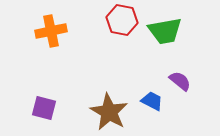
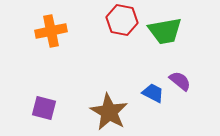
blue trapezoid: moved 1 px right, 8 px up
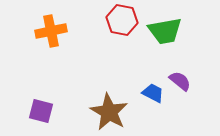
purple square: moved 3 px left, 3 px down
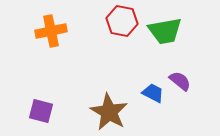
red hexagon: moved 1 px down
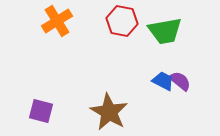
orange cross: moved 6 px right, 10 px up; rotated 20 degrees counterclockwise
blue trapezoid: moved 10 px right, 12 px up
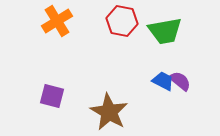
purple square: moved 11 px right, 15 px up
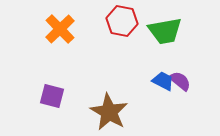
orange cross: moved 3 px right, 8 px down; rotated 12 degrees counterclockwise
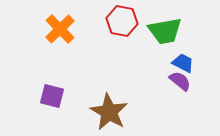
blue trapezoid: moved 20 px right, 18 px up
